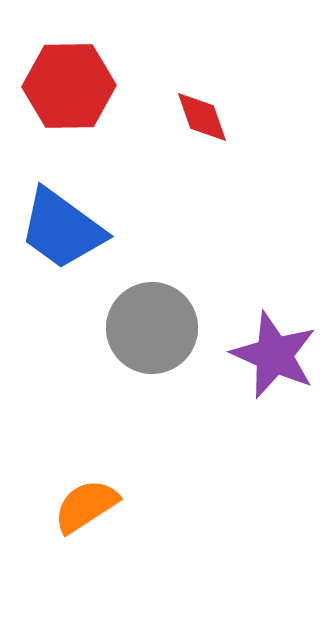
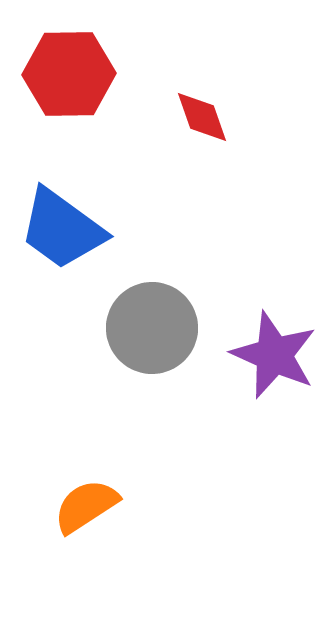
red hexagon: moved 12 px up
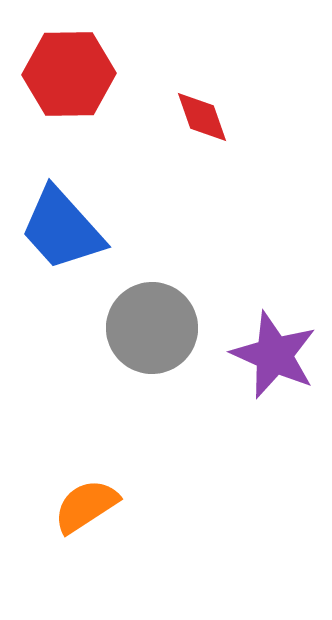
blue trapezoid: rotated 12 degrees clockwise
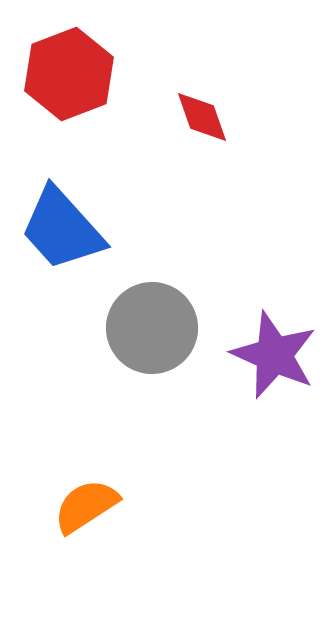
red hexagon: rotated 20 degrees counterclockwise
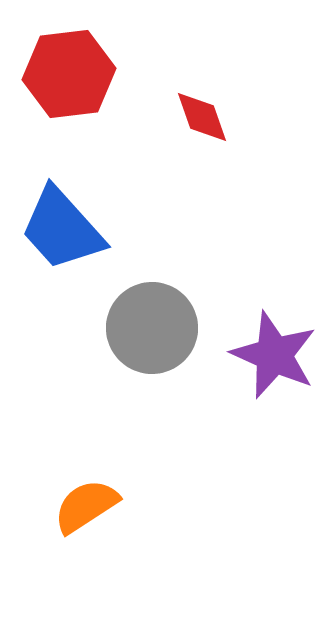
red hexagon: rotated 14 degrees clockwise
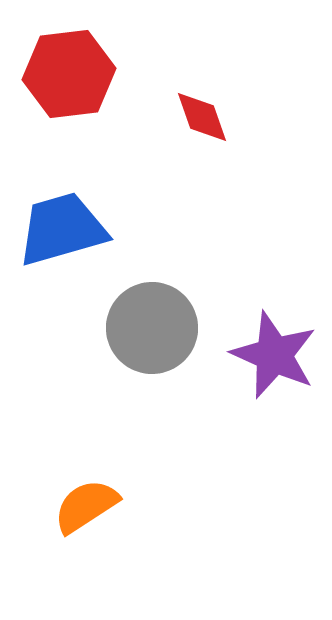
blue trapezoid: rotated 116 degrees clockwise
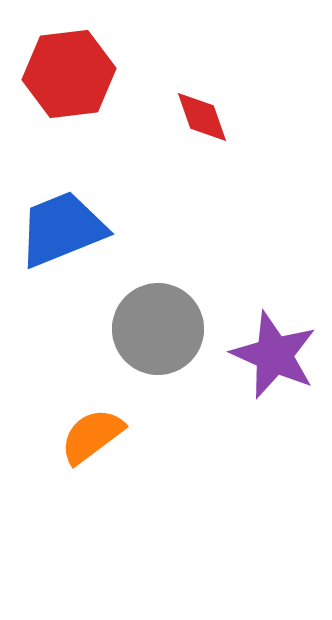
blue trapezoid: rotated 6 degrees counterclockwise
gray circle: moved 6 px right, 1 px down
orange semicircle: moved 6 px right, 70 px up; rotated 4 degrees counterclockwise
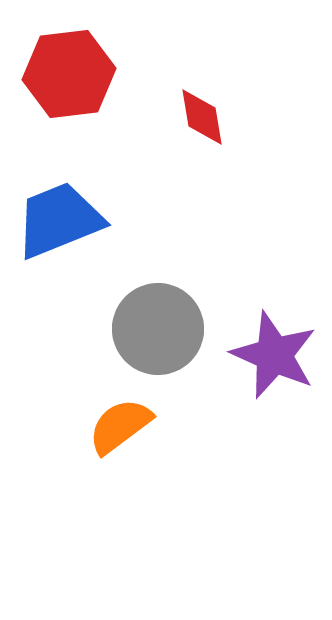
red diamond: rotated 10 degrees clockwise
blue trapezoid: moved 3 px left, 9 px up
orange semicircle: moved 28 px right, 10 px up
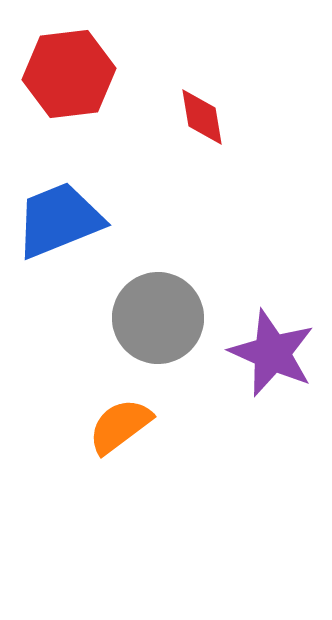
gray circle: moved 11 px up
purple star: moved 2 px left, 2 px up
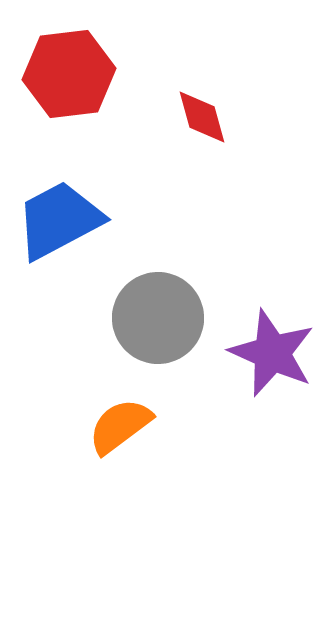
red diamond: rotated 6 degrees counterclockwise
blue trapezoid: rotated 6 degrees counterclockwise
